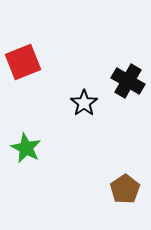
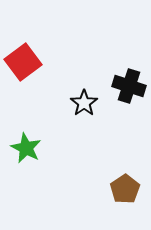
red square: rotated 15 degrees counterclockwise
black cross: moved 1 px right, 5 px down; rotated 12 degrees counterclockwise
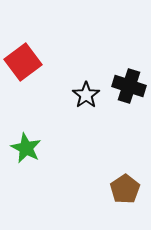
black star: moved 2 px right, 8 px up
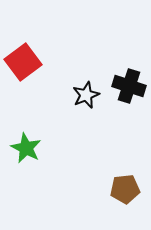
black star: rotated 12 degrees clockwise
brown pentagon: rotated 28 degrees clockwise
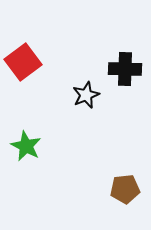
black cross: moved 4 px left, 17 px up; rotated 16 degrees counterclockwise
green star: moved 2 px up
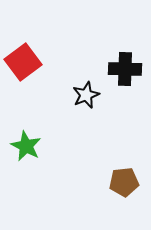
brown pentagon: moved 1 px left, 7 px up
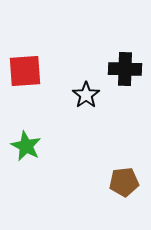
red square: moved 2 px right, 9 px down; rotated 33 degrees clockwise
black star: rotated 12 degrees counterclockwise
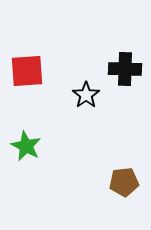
red square: moved 2 px right
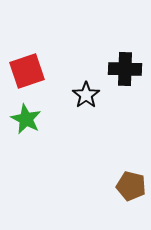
red square: rotated 15 degrees counterclockwise
green star: moved 27 px up
brown pentagon: moved 7 px right, 4 px down; rotated 20 degrees clockwise
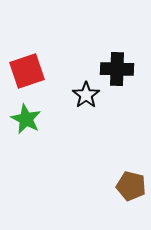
black cross: moved 8 px left
